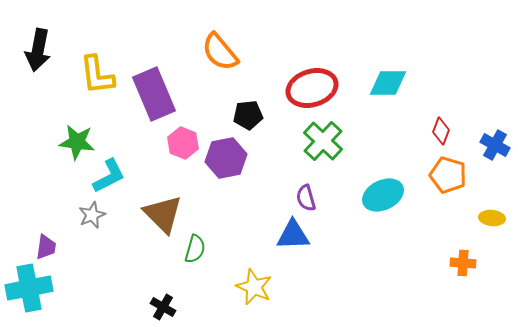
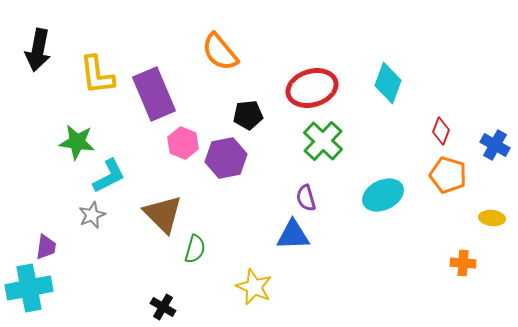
cyan diamond: rotated 69 degrees counterclockwise
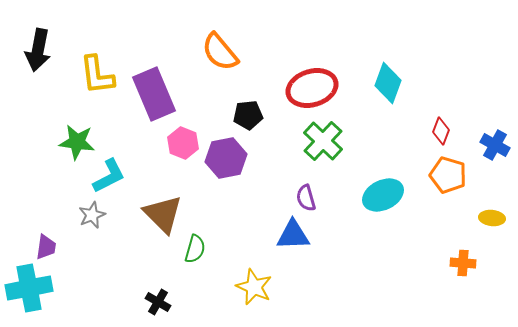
black cross: moved 5 px left, 5 px up
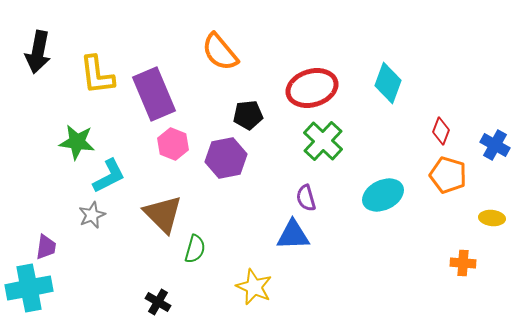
black arrow: moved 2 px down
pink hexagon: moved 10 px left, 1 px down
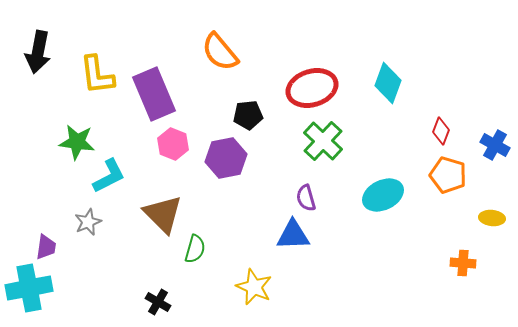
gray star: moved 4 px left, 7 px down
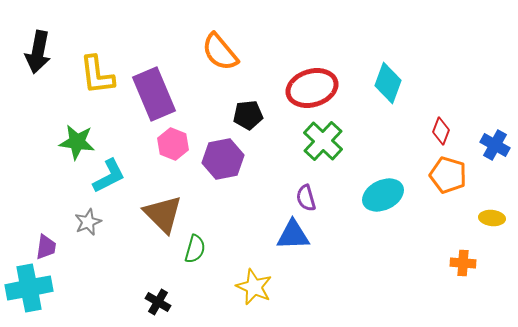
purple hexagon: moved 3 px left, 1 px down
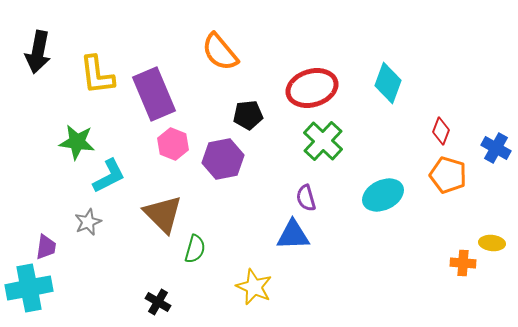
blue cross: moved 1 px right, 3 px down
yellow ellipse: moved 25 px down
